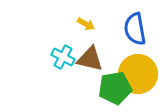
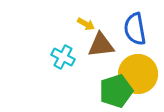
brown triangle: moved 11 px right, 14 px up; rotated 20 degrees counterclockwise
green pentagon: moved 1 px right, 3 px down; rotated 8 degrees counterclockwise
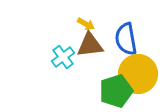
blue semicircle: moved 9 px left, 10 px down
brown triangle: moved 11 px left
cyan cross: rotated 25 degrees clockwise
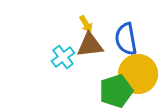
yellow arrow: rotated 30 degrees clockwise
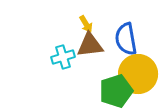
cyan cross: rotated 20 degrees clockwise
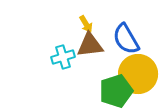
blue semicircle: rotated 20 degrees counterclockwise
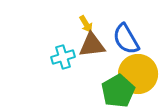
brown triangle: moved 2 px right
green pentagon: moved 2 px right; rotated 12 degrees counterclockwise
